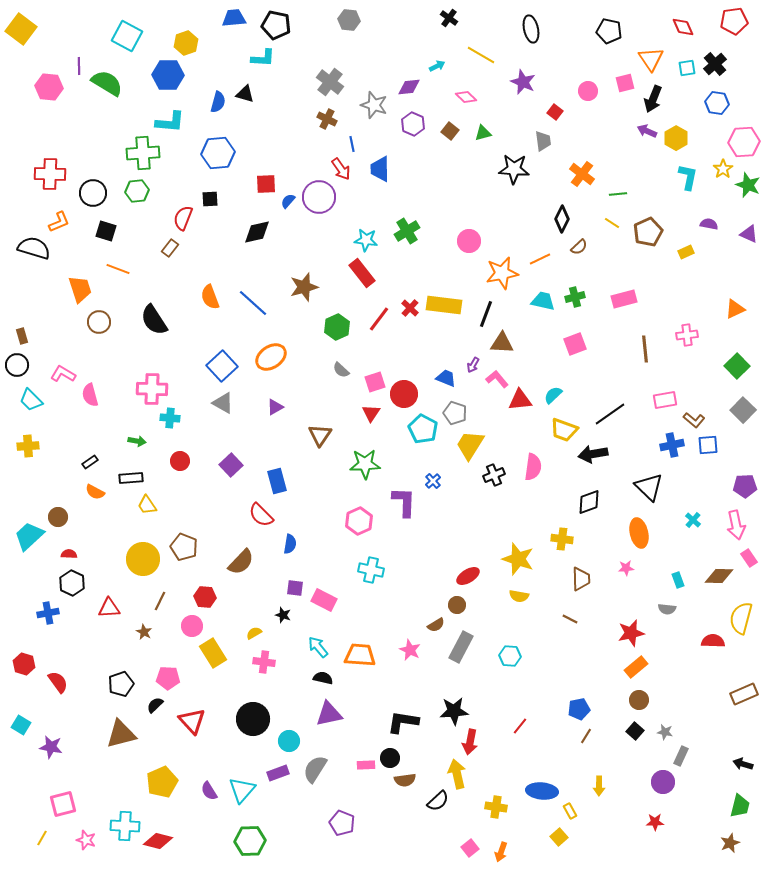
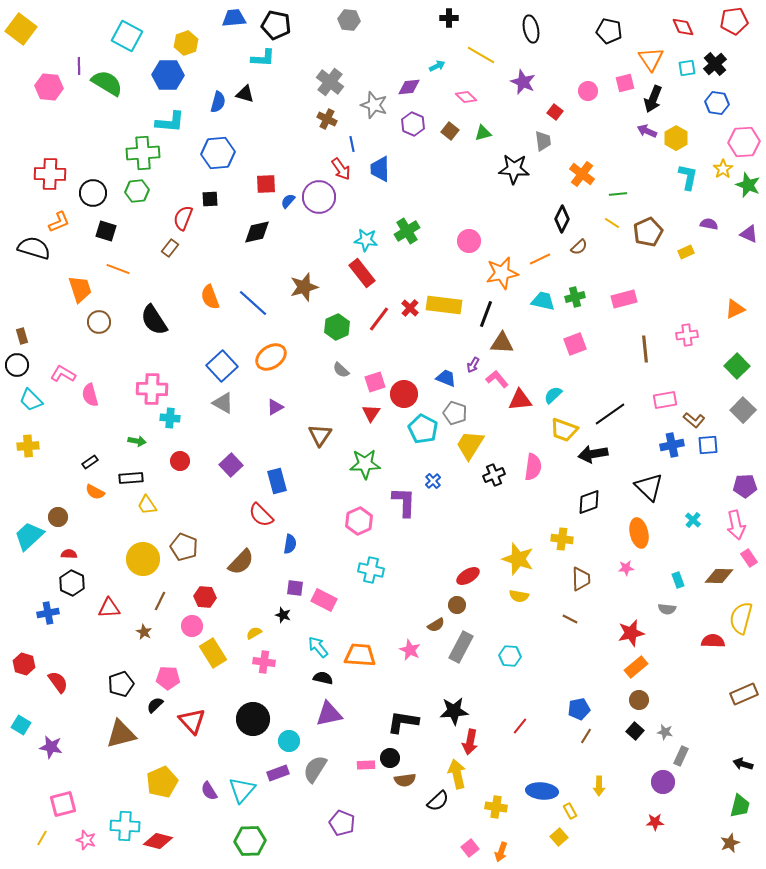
black cross at (449, 18): rotated 36 degrees counterclockwise
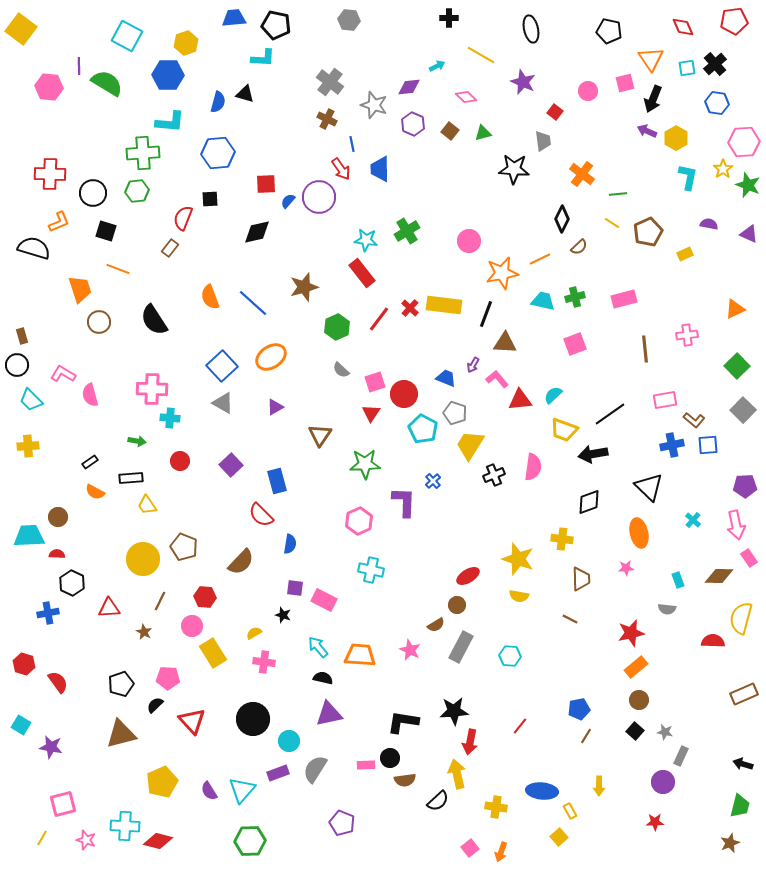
yellow rectangle at (686, 252): moved 1 px left, 2 px down
brown triangle at (502, 343): moved 3 px right
cyan trapezoid at (29, 536): rotated 40 degrees clockwise
red semicircle at (69, 554): moved 12 px left
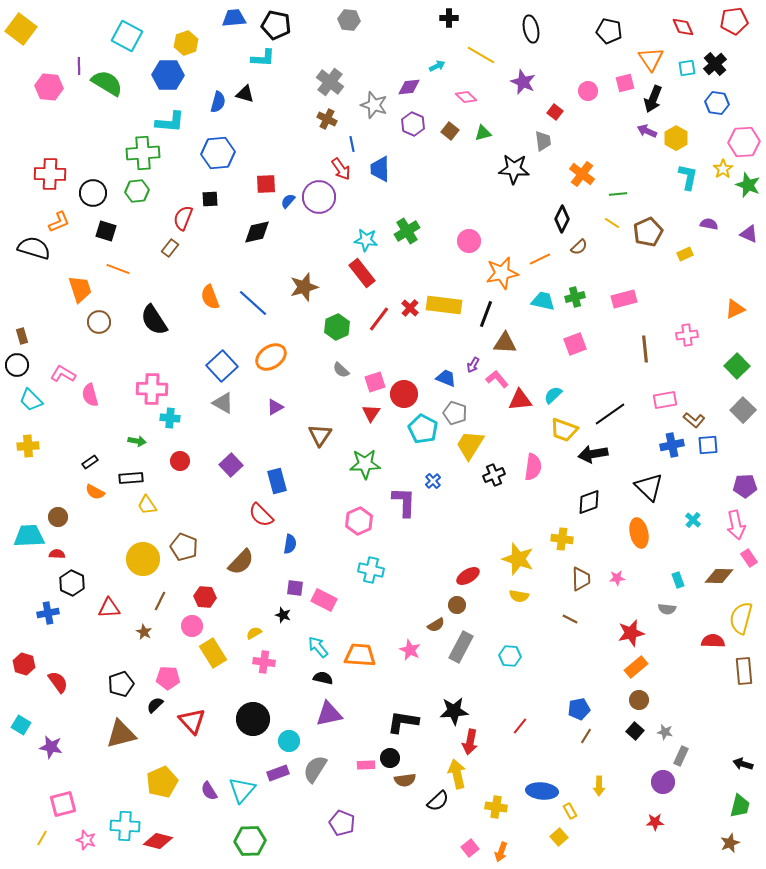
pink star at (626, 568): moved 9 px left, 10 px down
brown rectangle at (744, 694): moved 23 px up; rotated 72 degrees counterclockwise
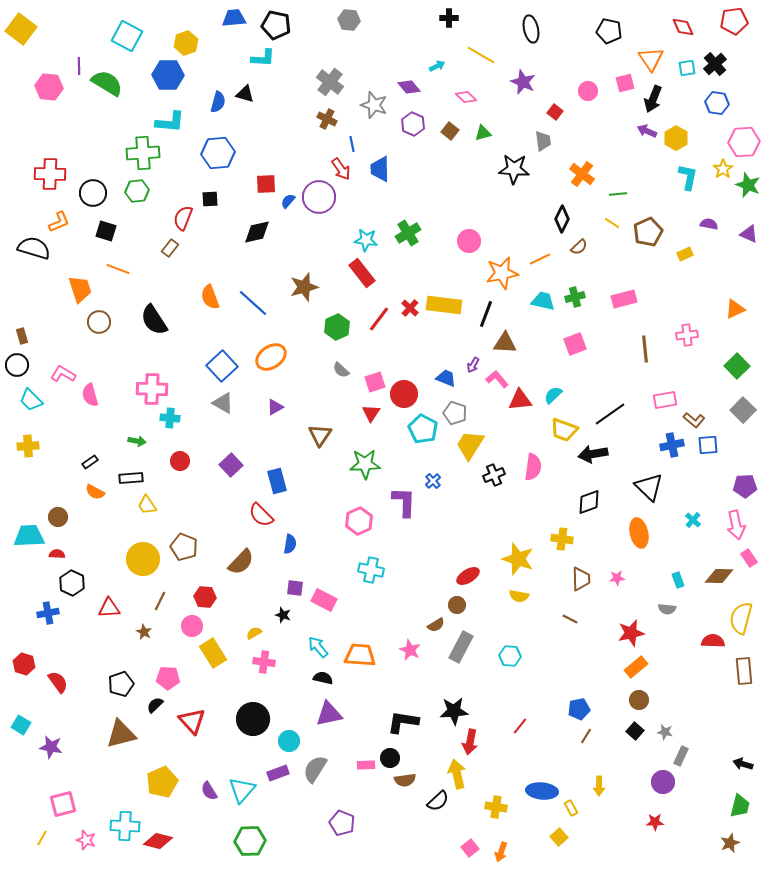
purple diamond at (409, 87): rotated 55 degrees clockwise
green cross at (407, 231): moved 1 px right, 2 px down
yellow rectangle at (570, 811): moved 1 px right, 3 px up
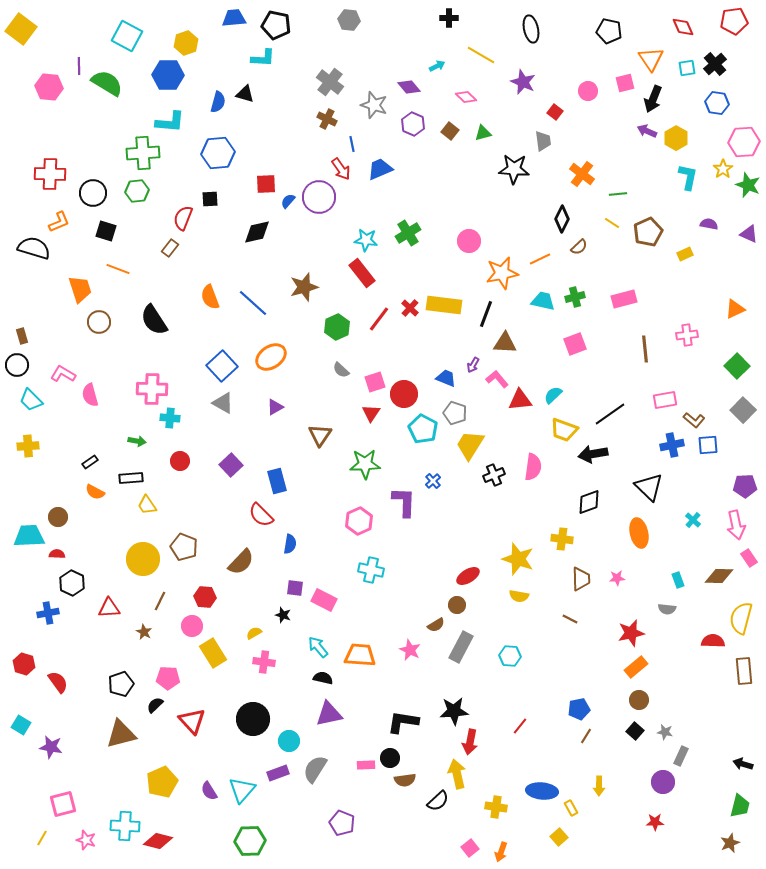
blue trapezoid at (380, 169): rotated 68 degrees clockwise
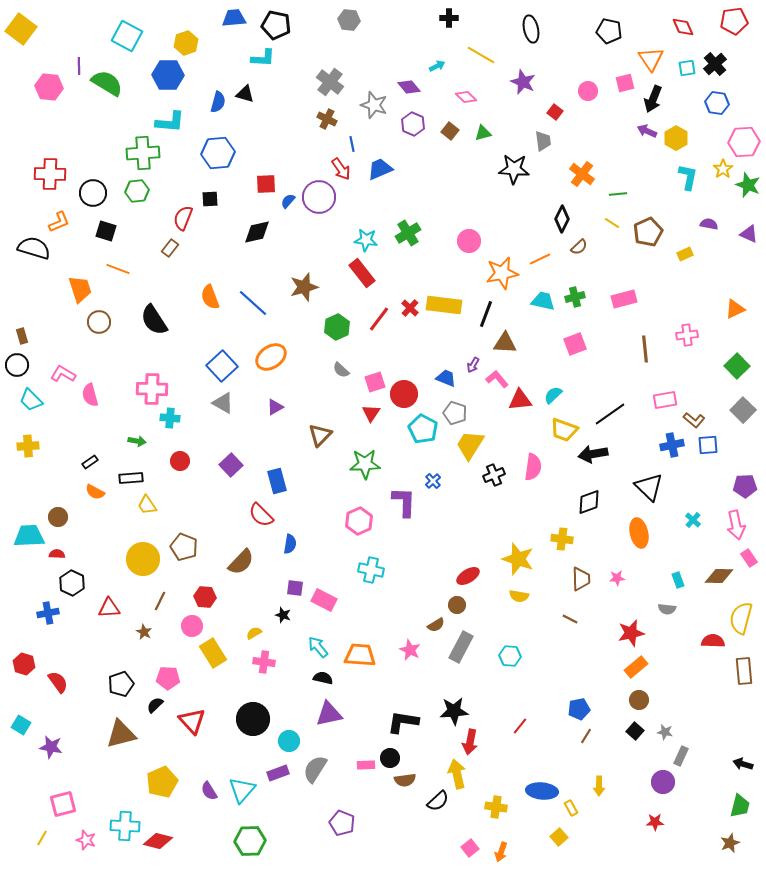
brown triangle at (320, 435): rotated 10 degrees clockwise
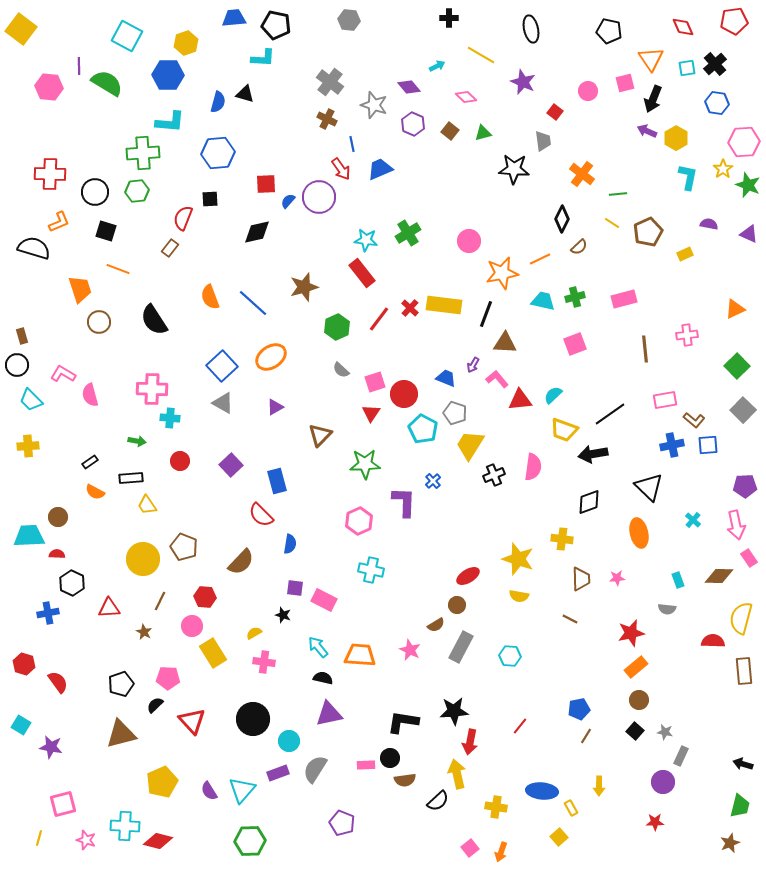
black circle at (93, 193): moved 2 px right, 1 px up
yellow line at (42, 838): moved 3 px left; rotated 14 degrees counterclockwise
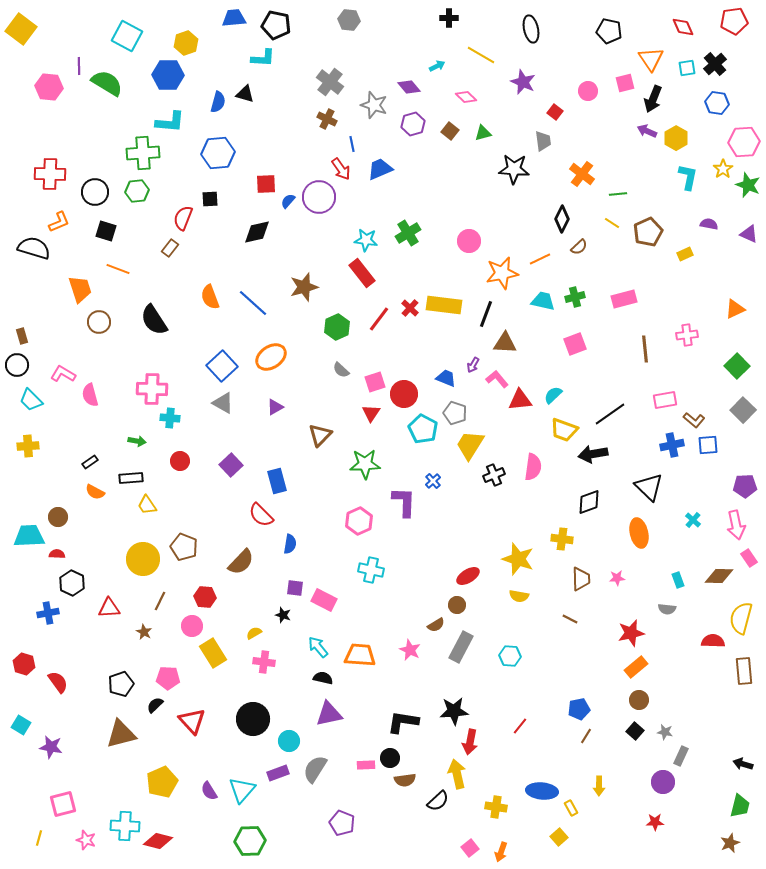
purple hexagon at (413, 124): rotated 20 degrees clockwise
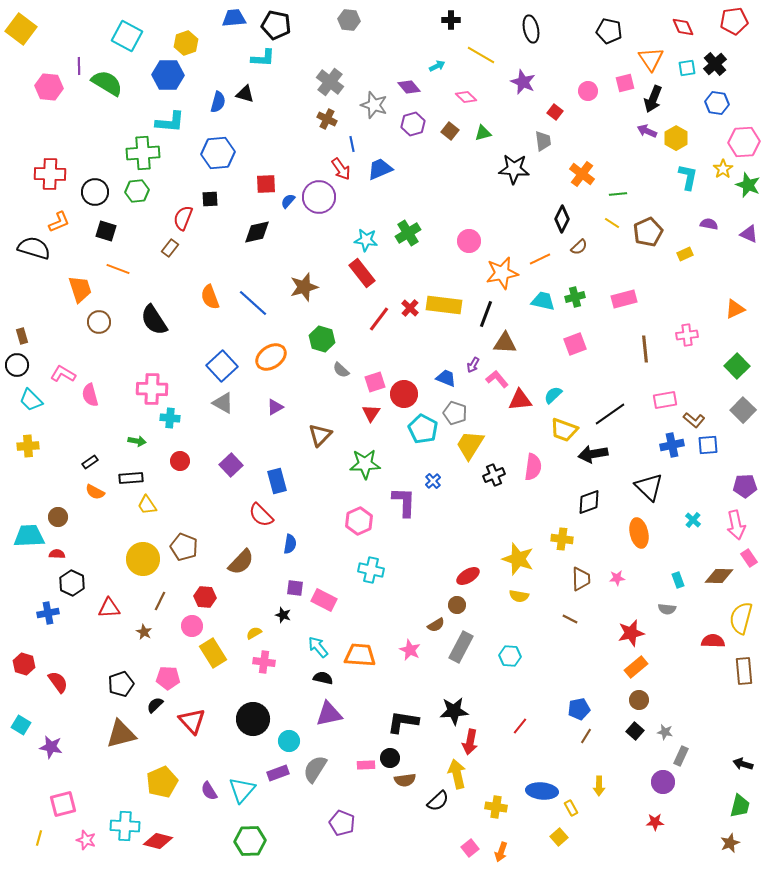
black cross at (449, 18): moved 2 px right, 2 px down
green hexagon at (337, 327): moved 15 px left, 12 px down; rotated 20 degrees counterclockwise
